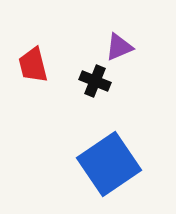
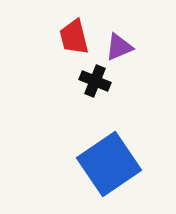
red trapezoid: moved 41 px right, 28 px up
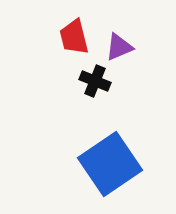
blue square: moved 1 px right
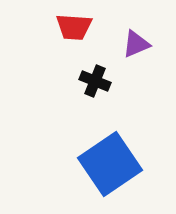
red trapezoid: moved 10 px up; rotated 72 degrees counterclockwise
purple triangle: moved 17 px right, 3 px up
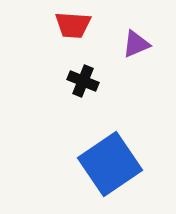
red trapezoid: moved 1 px left, 2 px up
black cross: moved 12 px left
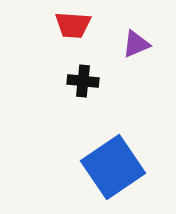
black cross: rotated 16 degrees counterclockwise
blue square: moved 3 px right, 3 px down
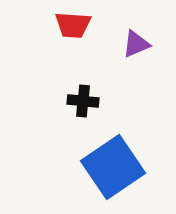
black cross: moved 20 px down
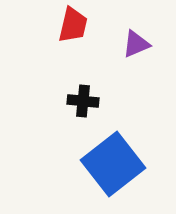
red trapezoid: rotated 81 degrees counterclockwise
blue square: moved 3 px up; rotated 4 degrees counterclockwise
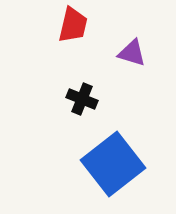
purple triangle: moved 4 px left, 9 px down; rotated 40 degrees clockwise
black cross: moved 1 px left, 2 px up; rotated 16 degrees clockwise
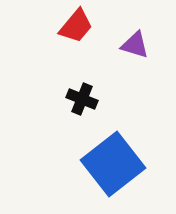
red trapezoid: moved 3 px right, 1 px down; rotated 27 degrees clockwise
purple triangle: moved 3 px right, 8 px up
